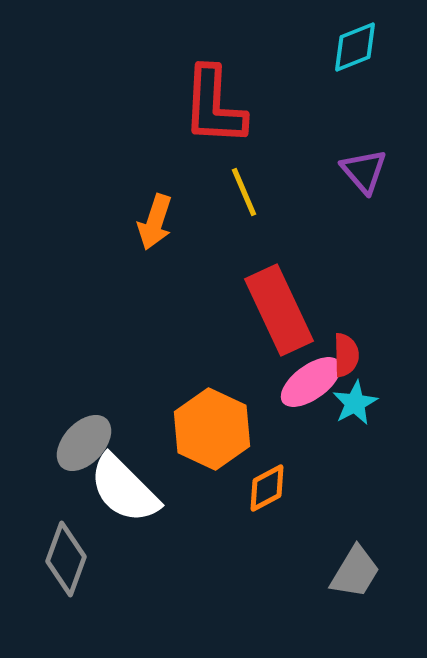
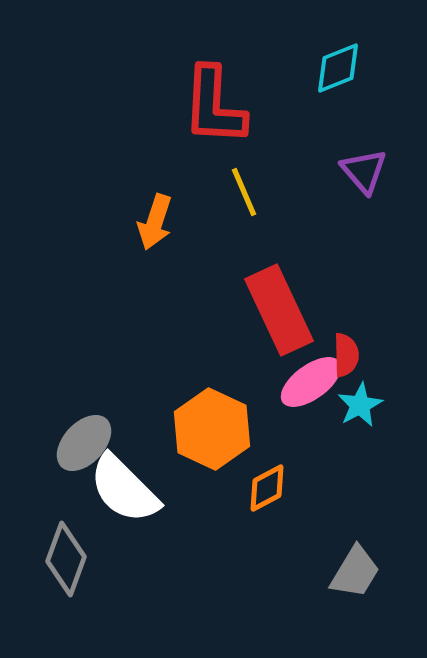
cyan diamond: moved 17 px left, 21 px down
cyan star: moved 5 px right, 2 px down
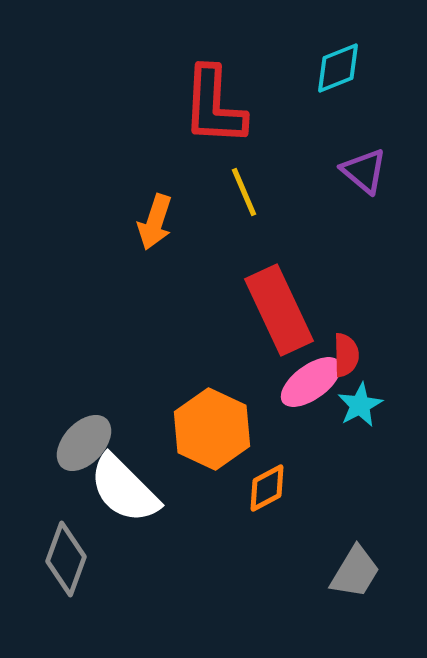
purple triangle: rotated 9 degrees counterclockwise
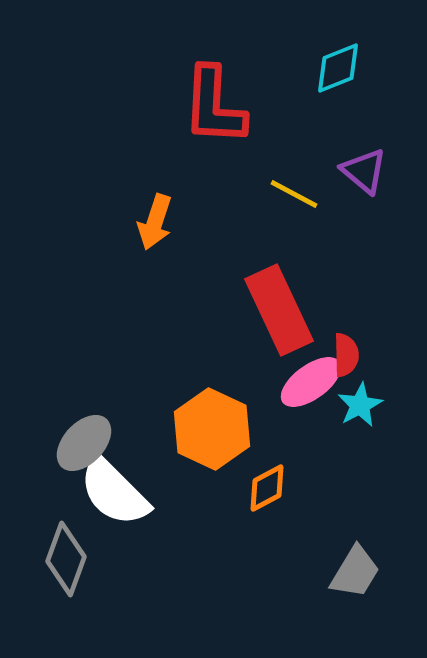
yellow line: moved 50 px right, 2 px down; rotated 39 degrees counterclockwise
white semicircle: moved 10 px left, 3 px down
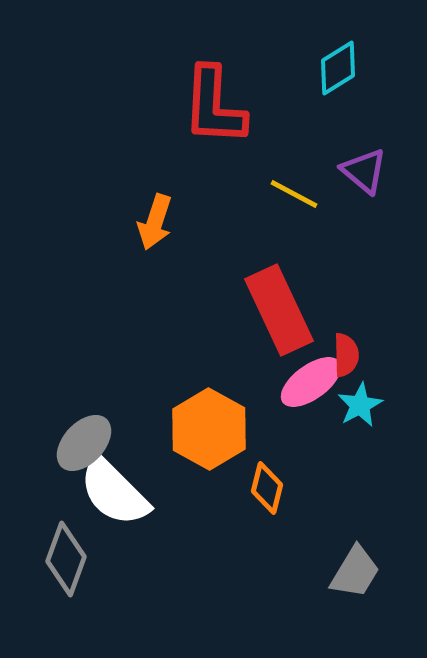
cyan diamond: rotated 10 degrees counterclockwise
orange hexagon: moved 3 px left; rotated 4 degrees clockwise
orange diamond: rotated 48 degrees counterclockwise
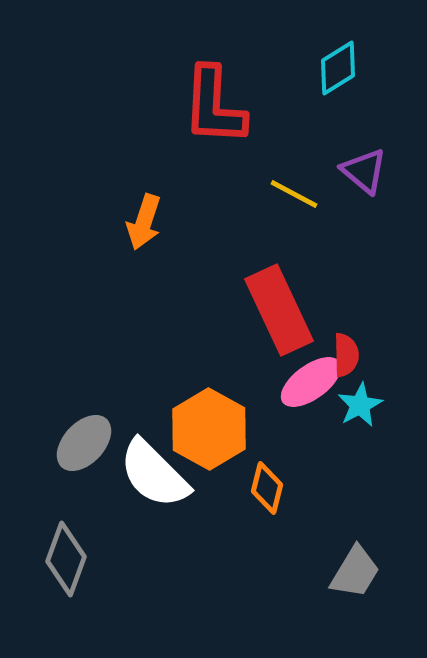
orange arrow: moved 11 px left
white semicircle: moved 40 px right, 18 px up
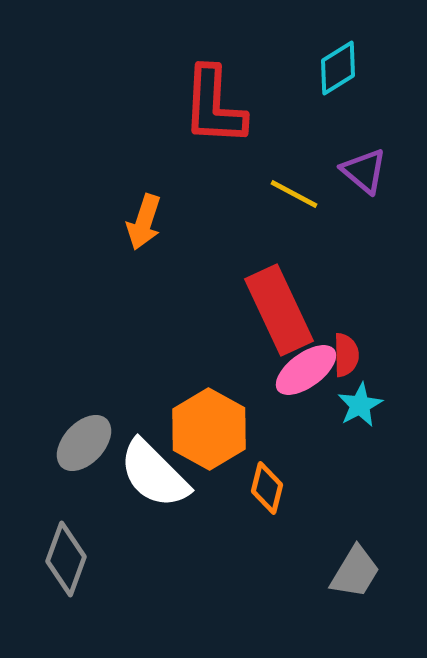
pink ellipse: moved 5 px left, 12 px up
